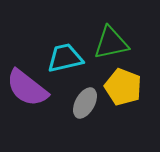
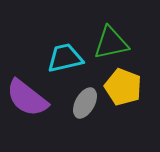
purple semicircle: moved 10 px down
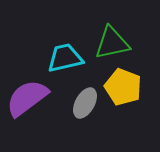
green triangle: moved 1 px right
purple semicircle: rotated 105 degrees clockwise
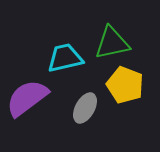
yellow pentagon: moved 2 px right, 2 px up
gray ellipse: moved 5 px down
